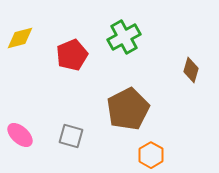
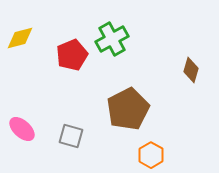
green cross: moved 12 px left, 2 px down
pink ellipse: moved 2 px right, 6 px up
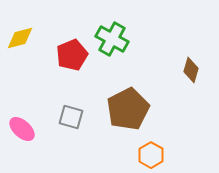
green cross: rotated 32 degrees counterclockwise
gray square: moved 19 px up
